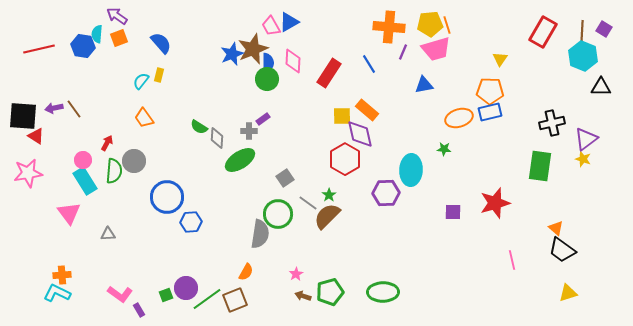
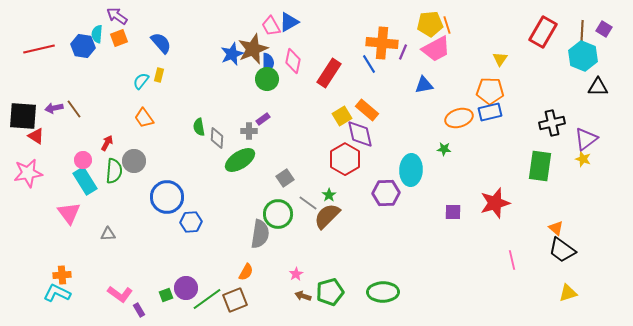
orange cross at (389, 27): moved 7 px left, 16 px down
pink trapezoid at (436, 49): rotated 12 degrees counterclockwise
pink diamond at (293, 61): rotated 10 degrees clockwise
black triangle at (601, 87): moved 3 px left
yellow square at (342, 116): rotated 30 degrees counterclockwise
green semicircle at (199, 127): rotated 48 degrees clockwise
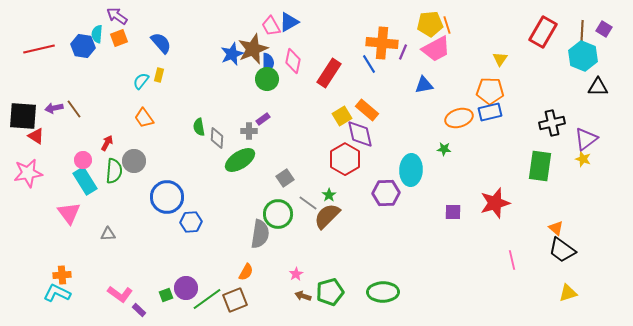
purple rectangle at (139, 310): rotated 16 degrees counterclockwise
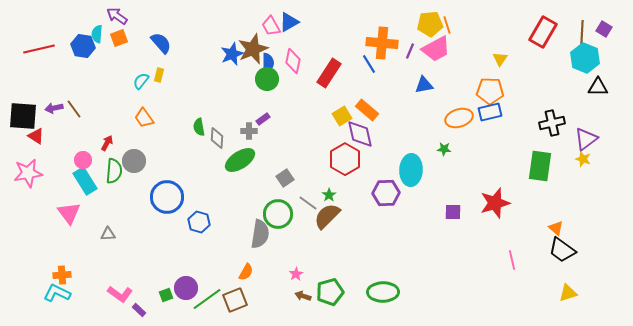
purple line at (403, 52): moved 7 px right, 1 px up
cyan hexagon at (583, 56): moved 2 px right, 2 px down
blue hexagon at (191, 222): moved 8 px right; rotated 20 degrees clockwise
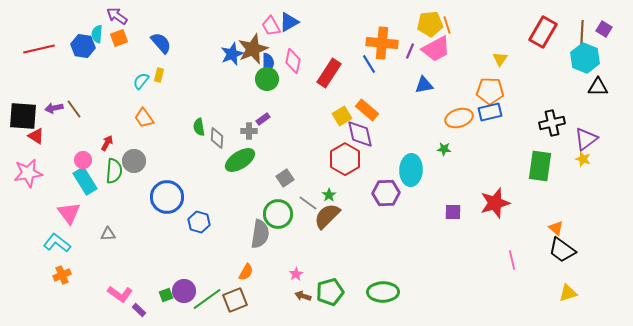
orange cross at (62, 275): rotated 18 degrees counterclockwise
purple circle at (186, 288): moved 2 px left, 3 px down
cyan L-shape at (57, 293): moved 50 px up; rotated 12 degrees clockwise
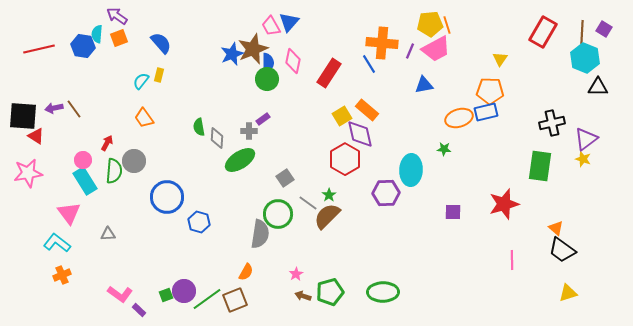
blue triangle at (289, 22): rotated 20 degrees counterclockwise
blue rectangle at (490, 112): moved 4 px left
red star at (495, 203): moved 9 px right, 1 px down
pink line at (512, 260): rotated 12 degrees clockwise
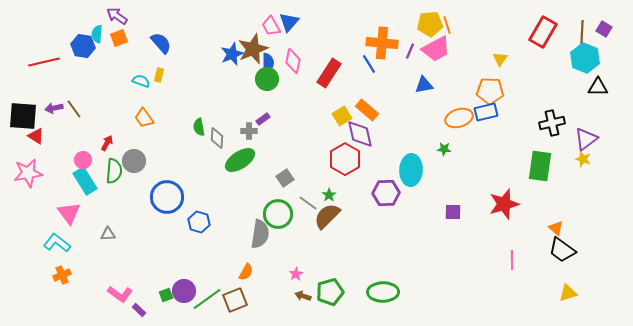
red line at (39, 49): moved 5 px right, 13 px down
cyan semicircle at (141, 81): rotated 72 degrees clockwise
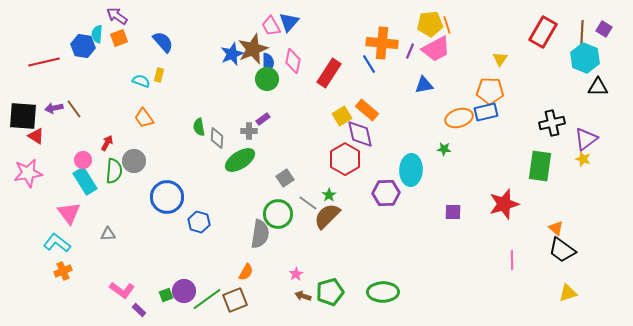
blue semicircle at (161, 43): moved 2 px right, 1 px up
orange cross at (62, 275): moved 1 px right, 4 px up
pink L-shape at (120, 294): moved 2 px right, 4 px up
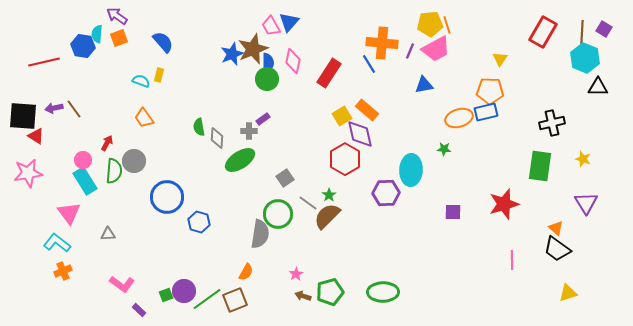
purple triangle at (586, 139): moved 64 px down; rotated 25 degrees counterclockwise
black trapezoid at (562, 250): moved 5 px left, 1 px up
pink L-shape at (122, 290): moved 6 px up
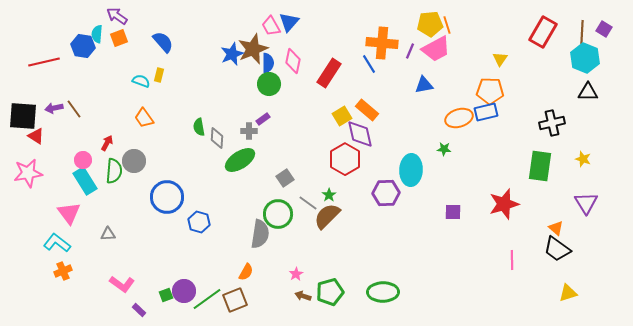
green circle at (267, 79): moved 2 px right, 5 px down
black triangle at (598, 87): moved 10 px left, 5 px down
